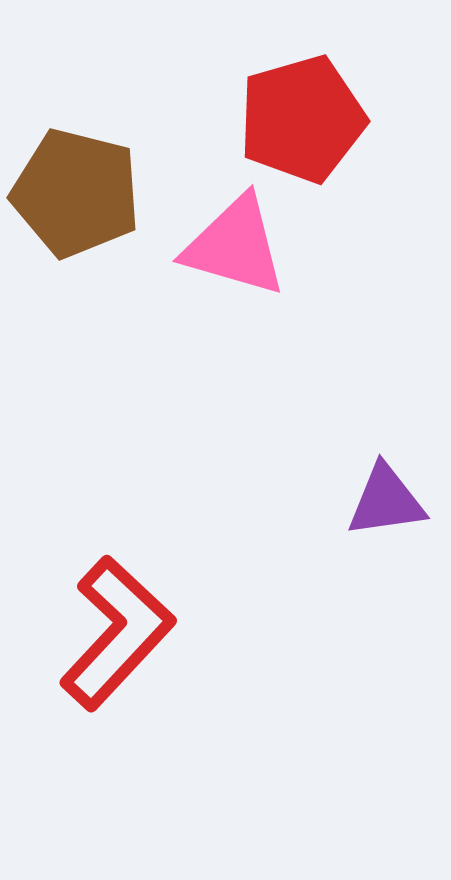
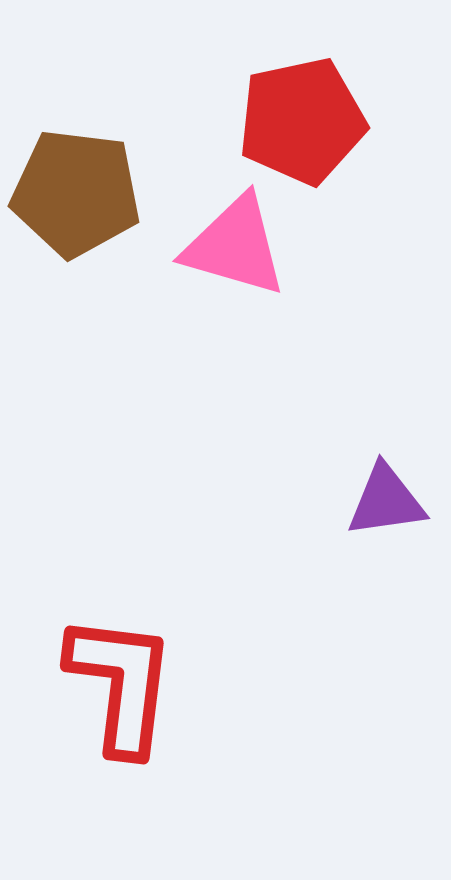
red pentagon: moved 2 px down; rotated 4 degrees clockwise
brown pentagon: rotated 7 degrees counterclockwise
red L-shape: moved 4 px right, 51 px down; rotated 36 degrees counterclockwise
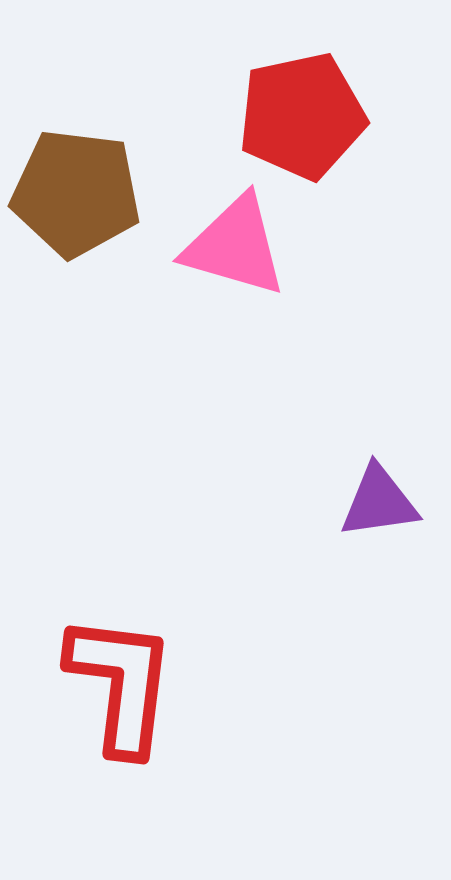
red pentagon: moved 5 px up
purple triangle: moved 7 px left, 1 px down
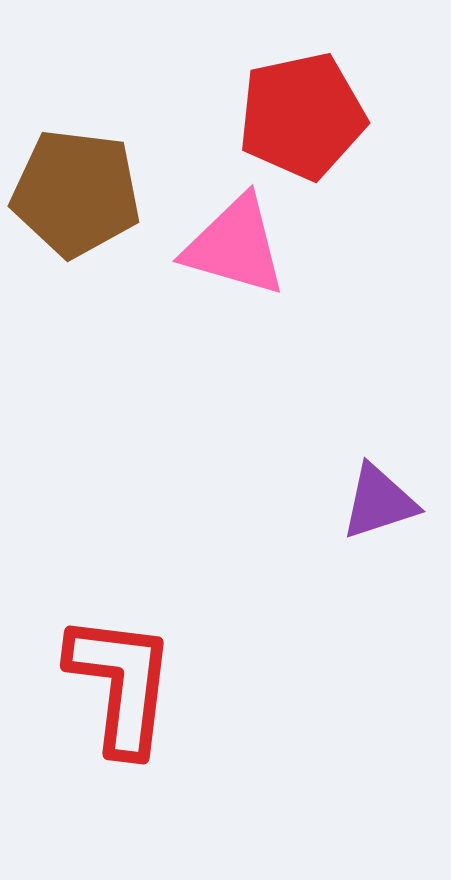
purple triangle: rotated 10 degrees counterclockwise
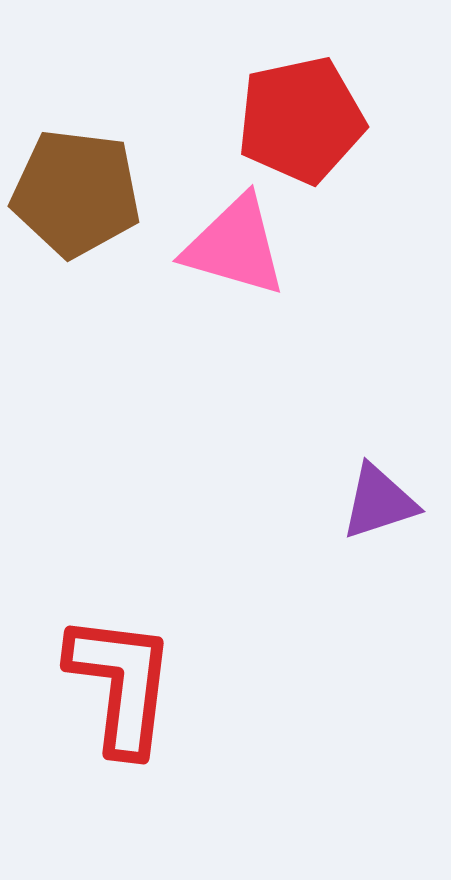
red pentagon: moved 1 px left, 4 px down
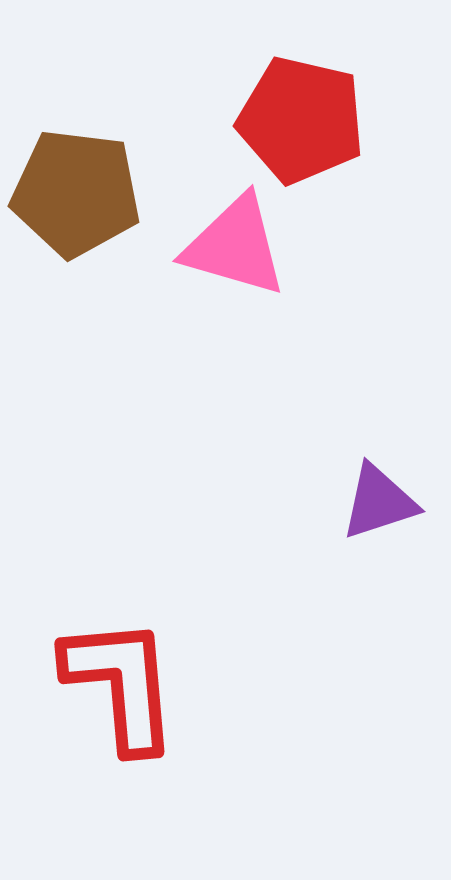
red pentagon: rotated 25 degrees clockwise
red L-shape: rotated 12 degrees counterclockwise
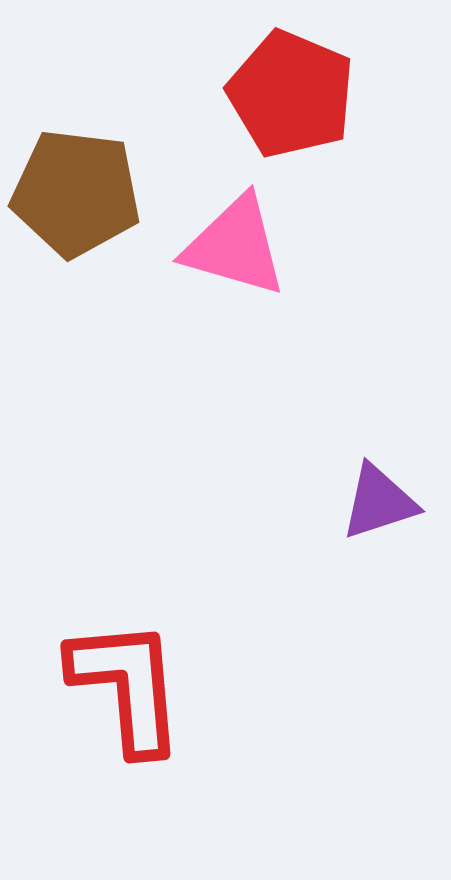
red pentagon: moved 10 px left, 26 px up; rotated 10 degrees clockwise
red L-shape: moved 6 px right, 2 px down
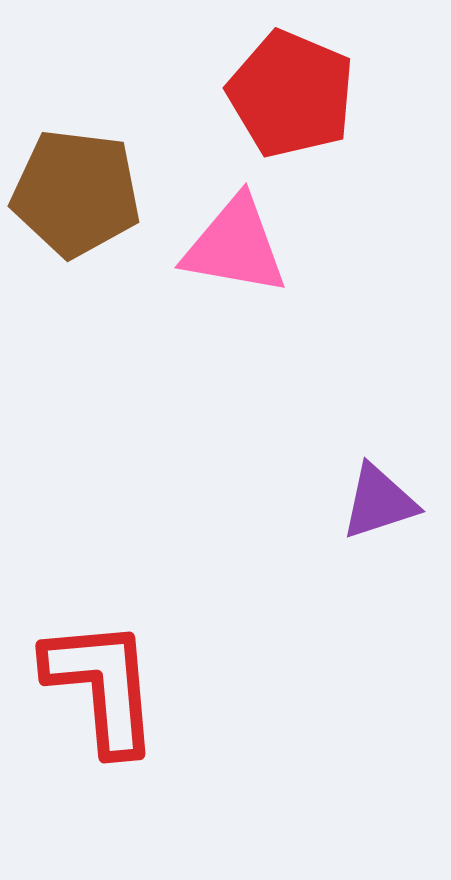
pink triangle: rotated 6 degrees counterclockwise
red L-shape: moved 25 px left
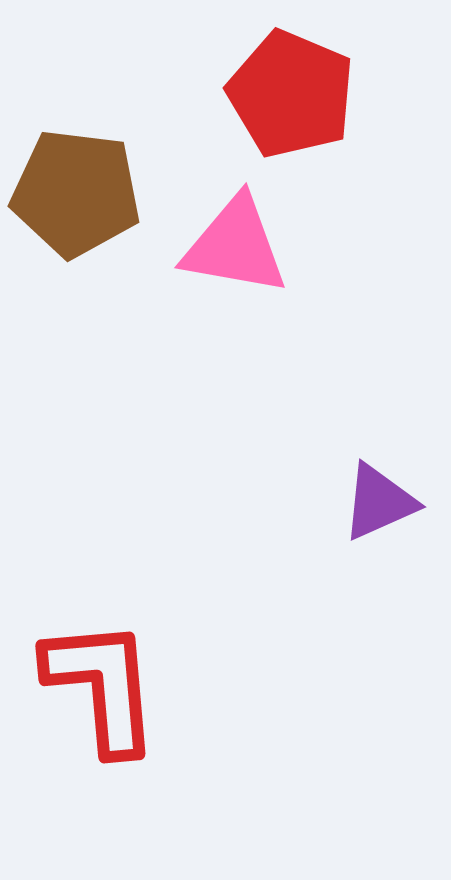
purple triangle: rotated 6 degrees counterclockwise
